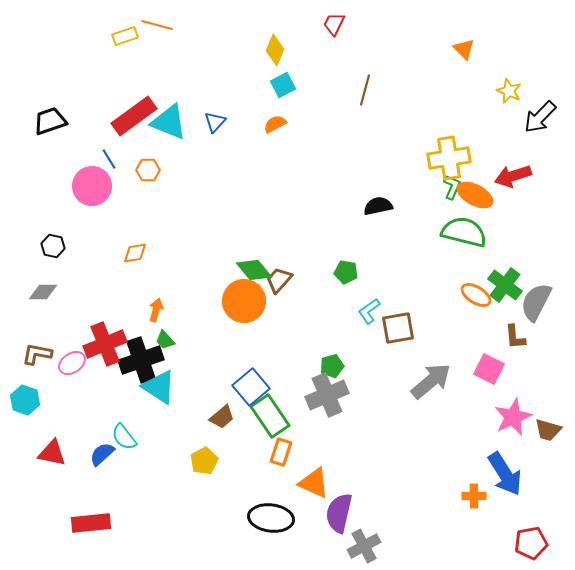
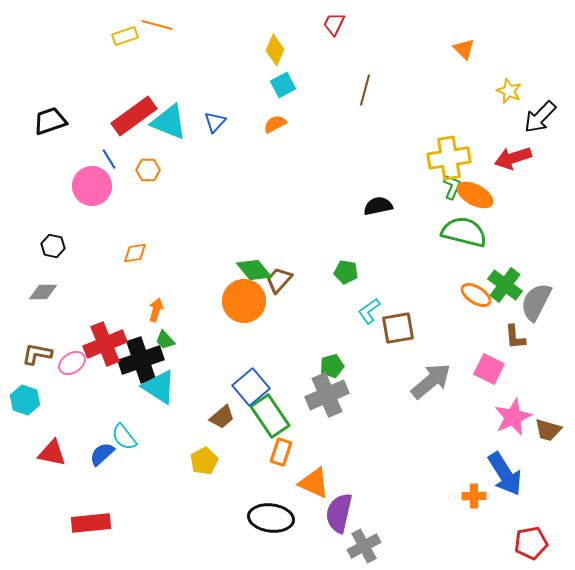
red arrow at (513, 176): moved 18 px up
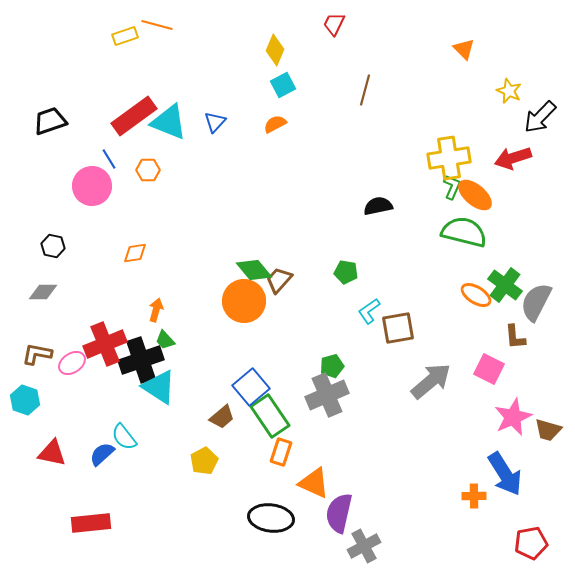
orange ellipse at (475, 195): rotated 12 degrees clockwise
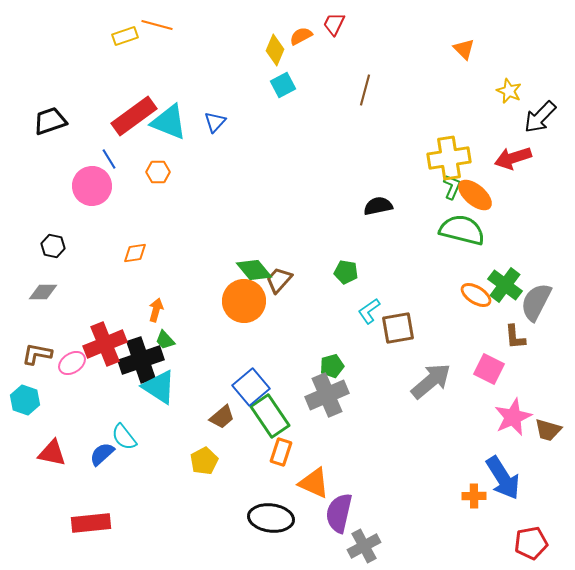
orange semicircle at (275, 124): moved 26 px right, 88 px up
orange hexagon at (148, 170): moved 10 px right, 2 px down
green semicircle at (464, 232): moved 2 px left, 2 px up
blue arrow at (505, 474): moved 2 px left, 4 px down
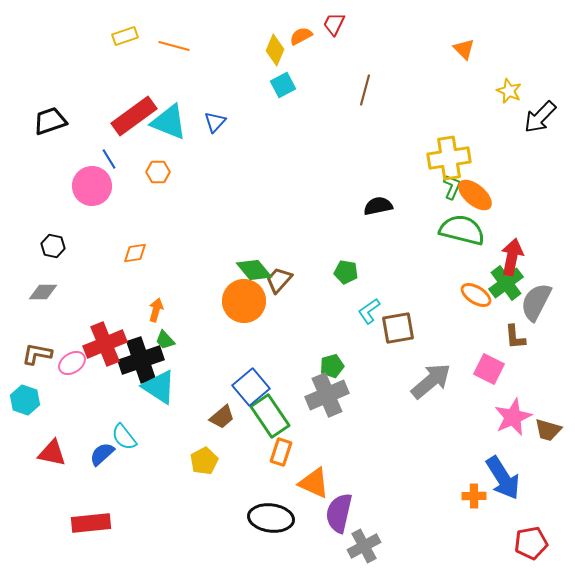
orange line at (157, 25): moved 17 px right, 21 px down
red arrow at (513, 158): moved 1 px left, 99 px down; rotated 120 degrees clockwise
green cross at (505, 285): moved 1 px right, 2 px up; rotated 16 degrees clockwise
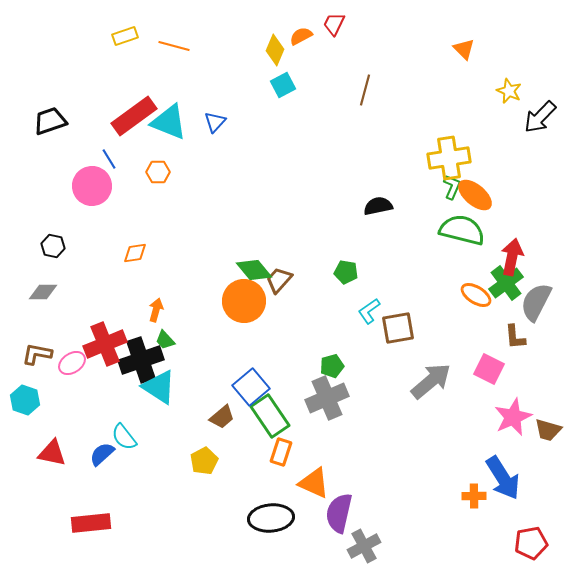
gray cross at (327, 395): moved 3 px down
black ellipse at (271, 518): rotated 12 degrees counterclockwise
